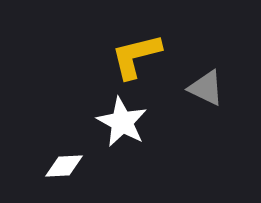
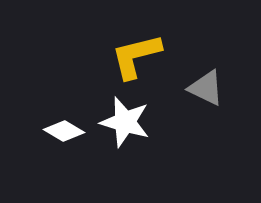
white star: moved 3 px right; rotated 12 degrees counterclockwise
white diamond: moved 35 px up; rotated 33 degrees clockwise
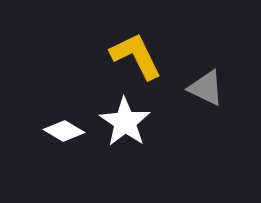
yellow L-shape: rotated 78 degrees clockwise
white star: rotated 18 degrees clockwise
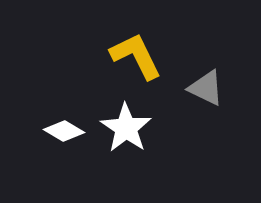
white star: moved 1 px right, 6 px down
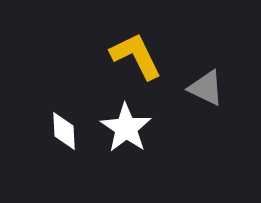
white diamond: rotated 57 degrees clockwise
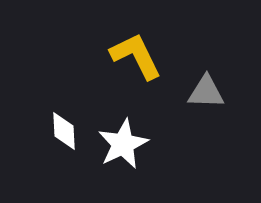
gray triangle: moved 4 px down; rotated 24 degrees counterclockwise
white star: moved 3 px left, 16 px down; rotated 12 degrees clockwise
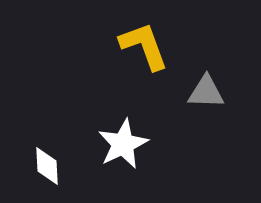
yellow L-shape: moved 8 px right, 10 px up; rotated 6 degrees clockwise
white diamond: moved 17 px left, 35 px down
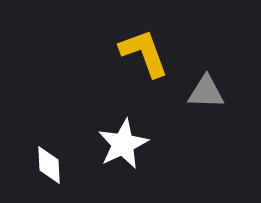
yellow L-shape: moved 7 px down
white diamond: moved 2 px right, 1 px up
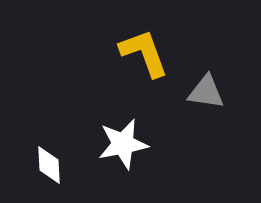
gray triangle: rotated 6 degrees clockwise
white star: rotated 15 degrees clockwise
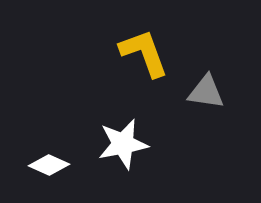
white diamond: rotated 63 degrees counterclockwise
